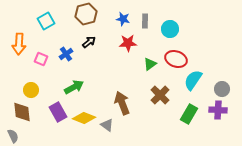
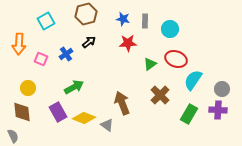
yellow circle: moved 3 px left, 2 px up
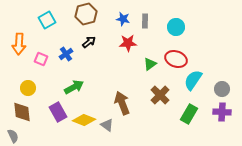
cyan square: moved 1 px right, 1 px up
cyan circle: moved 6 px right, 2 px up
purple cross: moved 4 px right, 2 px down
yellow diamond: moved 2 px down
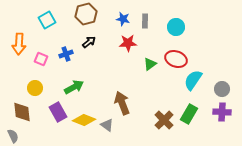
blue cross: rotated 16 degrees clockwise
yellow circle: moved 7 px right
brown cross: moved 4 px right, 25 px down
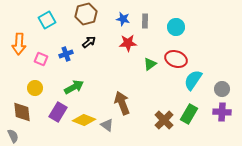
purple rectangle: rotated 60 degrees clockwise
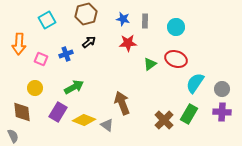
cyan semicircle: moved 2 px right, 3 px down
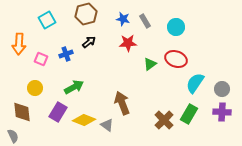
gray rectangle: rotated 32 degrees counterclockwise
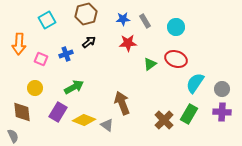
blue star: rotated 16 degrees counterclockwise
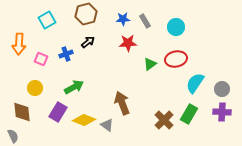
black arrow: moved 1 px left
red ellipse: rotated 30 degrees counterclockwise
